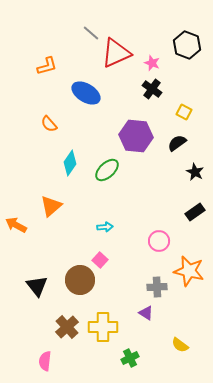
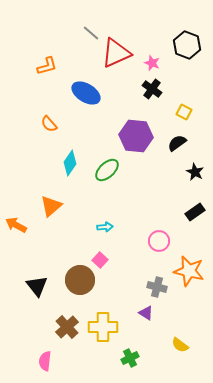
gray cross: rotated 18 degrees clockwise
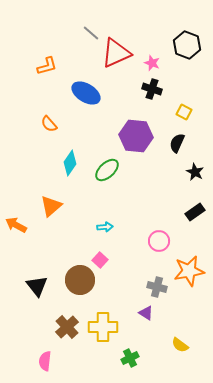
black cross: rotated 18 degrees counterclockwise
black semicircle: rotated 30 degrees counterclockwise
orange star: rotated 24 degrees counterclockwise
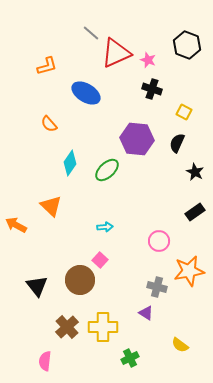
pink star: moved 4 px left, 3 px up
purple hexagon: moved 1 px right, 3 px down
orange triangle: rotated 35 degrees counterclockwise
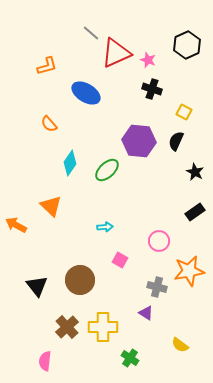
black hexagon: rotated 16 degrees clockwise
purple hexagon: moved 2 px right, 2 px down
black semicircle: moved 1 px left, 2 px up
pink square: moved 20 px right; rotated 14 degrees counterclockwise
green cross: rotated 30 degrees counterclockwise
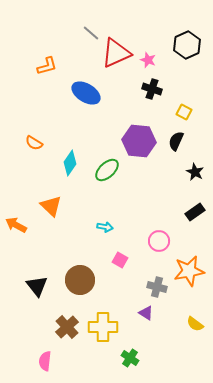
orange semicircle: moved 15 px left, 19 px down; rotated 18 degrees counterclockwise
cyan arrow: rotated 14 degrees clockwise
yellow semicircle: moved 15 px right, 21 px up
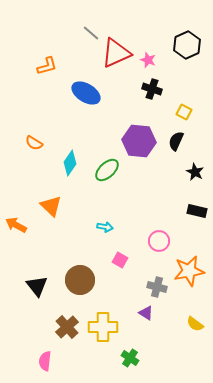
black rectangle: moved 2 px right, 1 px up; rotated 48 degrees clockwise
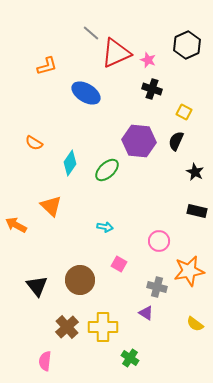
pink square: moved 1 px left, 4 px down
